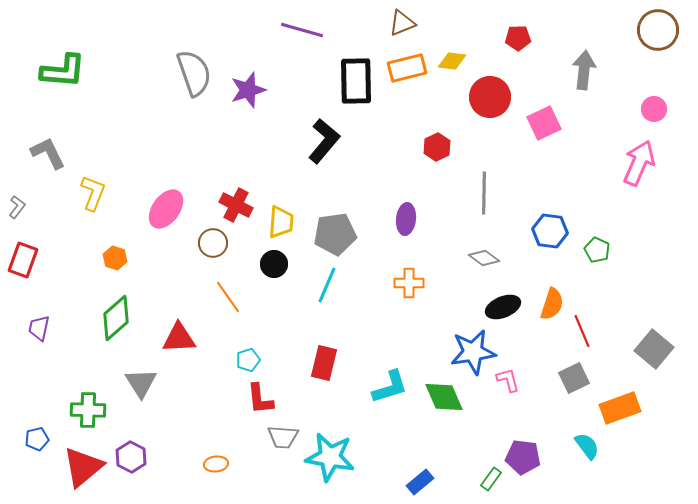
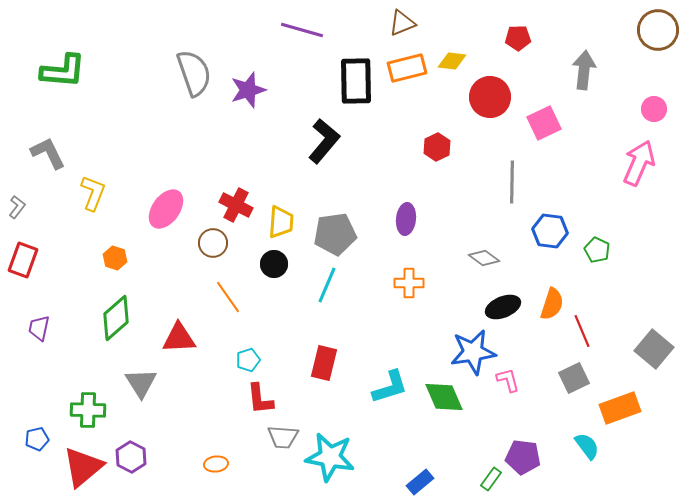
gray line at (484, 193): moved 28 px right, 11 px up
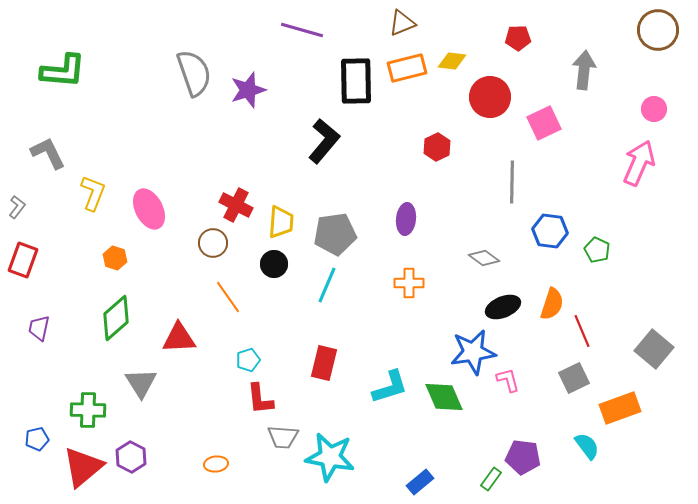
pink ellipse at (166, 209): moved 17 px left; rotated 63 degrees counterclockwise
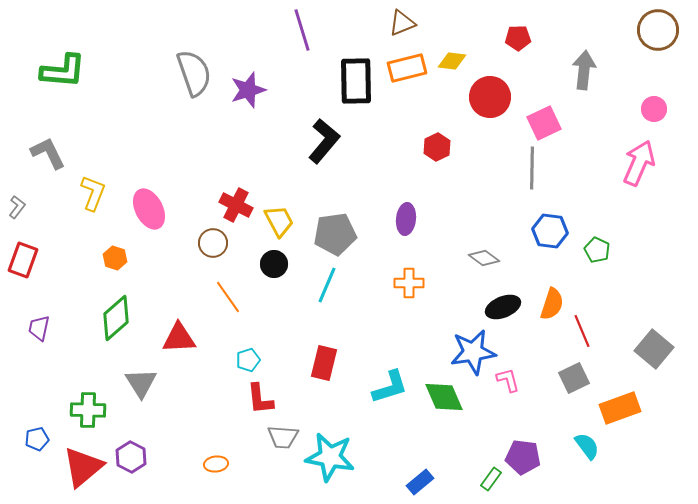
purple line at (302, 30): rotated 57 degrees clockwise
gray line at (512, 182): moved 20 px right, 14 px up
yellow trapezoid at (281, 222): moved 2 px left, 1 px up; rotated 32 degrees counterclockwise
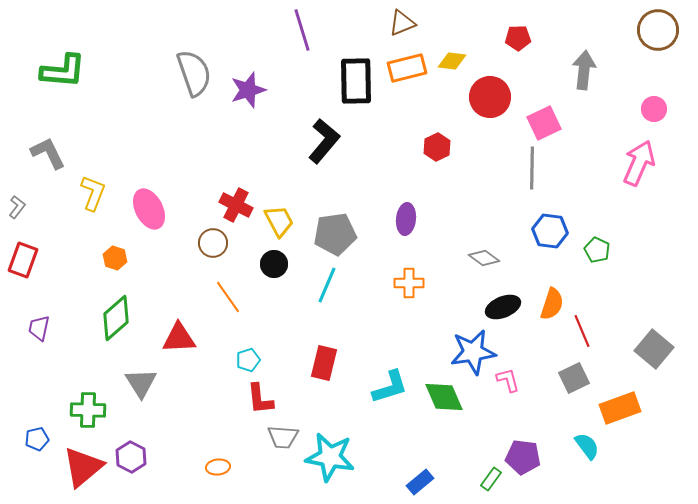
orange ellipse at (216, 464): moved 2 px right, 3 px down
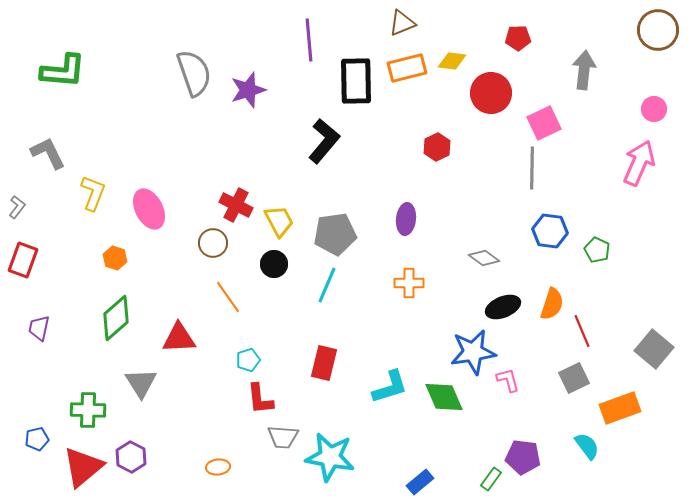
purple line at (302, 30): moved 7 px right, 10 px down; rotated 12 degrees clockwise
red circle at (490, 97): moved 1 px right, 4 px up
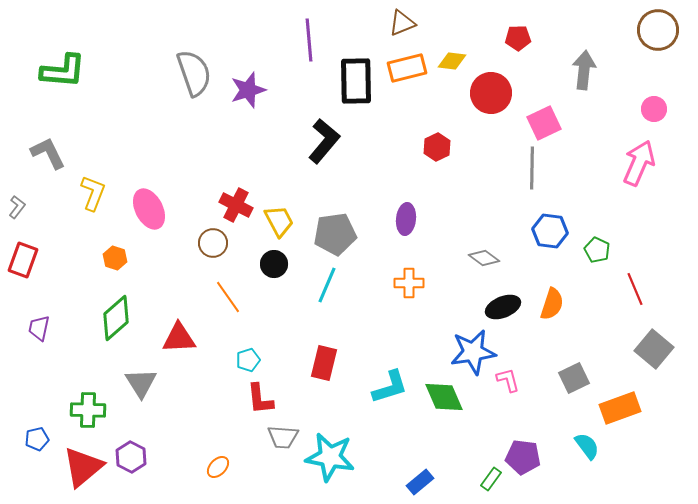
red line at (582, 331): moved 53 px right, 42 px up
orange ellipse at (218, 467): rotated 40 degrees counterclockwise
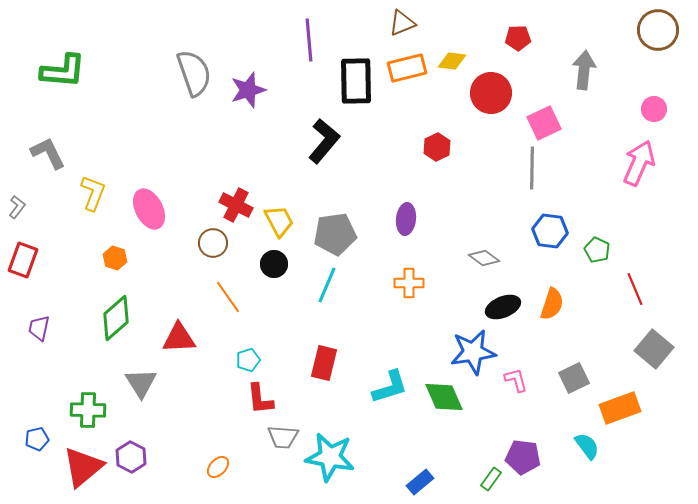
pink L-shape at (508, 380): moved 8 px right
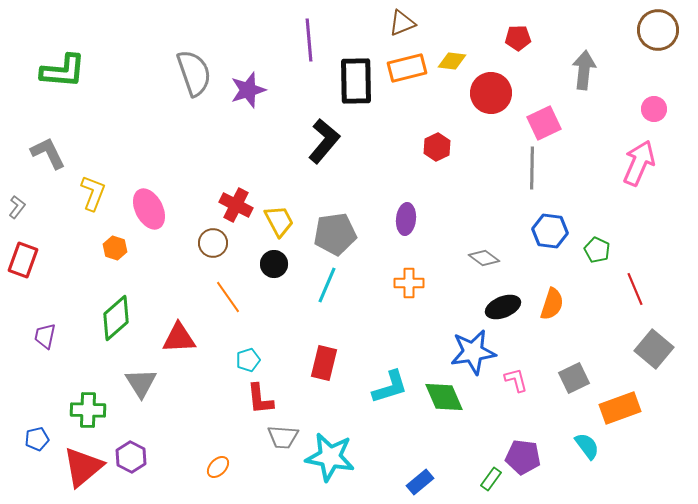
orange hexagon at (115, 258): moved 10 px up
purple trapezoid at (39, 328): moved 6 px right, 8 px down
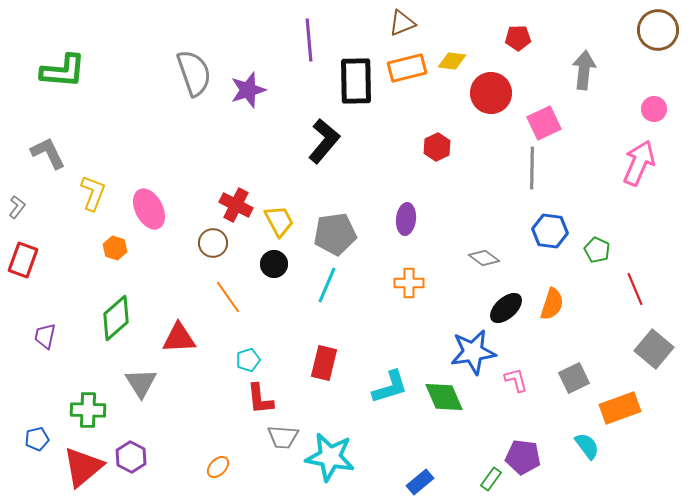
black ellipse at (503, 307): moved 3 px right, 1 px down; rotated 20 degrees counterclockwise
